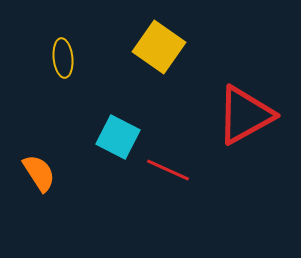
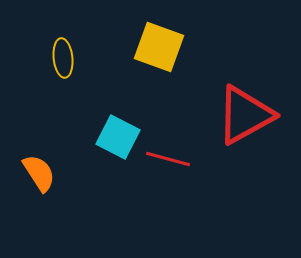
yellow square: rotated 15 degrees counterclockwise
red line: moved 11 px up; rotated 9 degrees counterclockwise
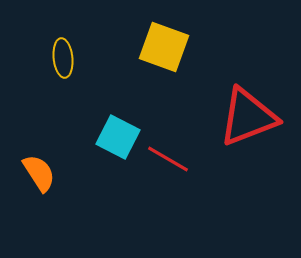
yellow square: moved 5 px right
red triangle: moved 3 px right, 2 px down; rotated 8 degrees clockwise
red line: rotated 15 degrees clockwise
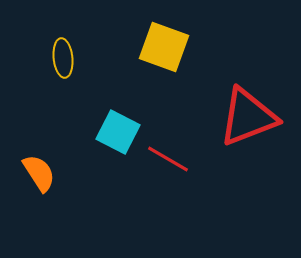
cyan square: moved 5 px up
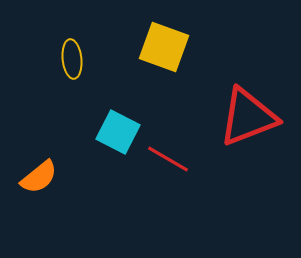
yellow ellipse: moved 9 px right, 1 px down
orange semicircle: moved 4 px down; rotated 84 degrees clockwise
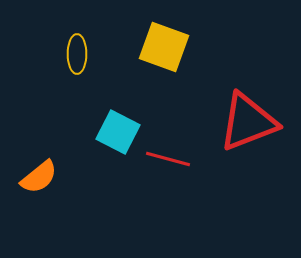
yellow ellipse: moved 5 px right, 5 px up; rotated 6 degrees clockwise
red triangle: moved 5 px down
red line: rotated 15 degrees counterclockwise
